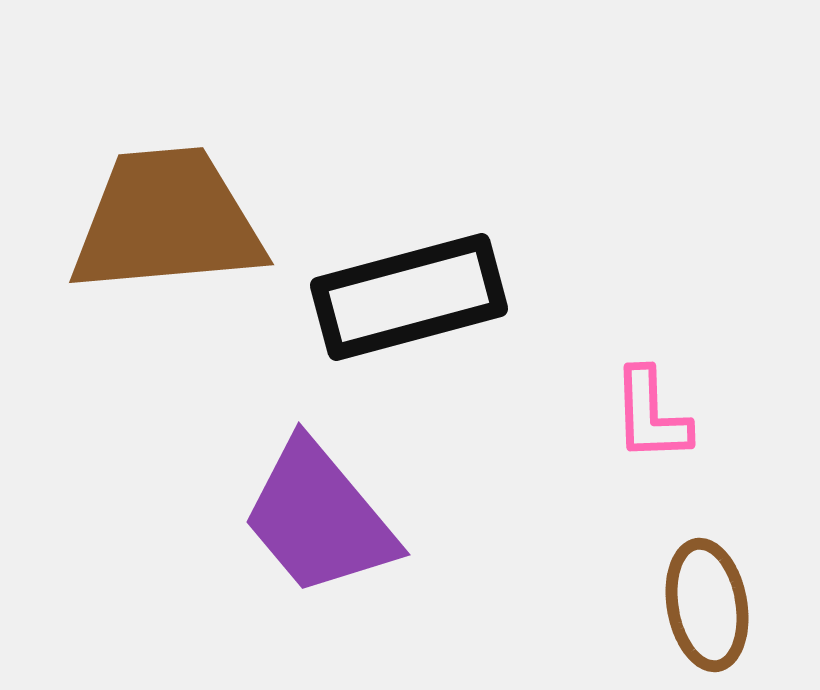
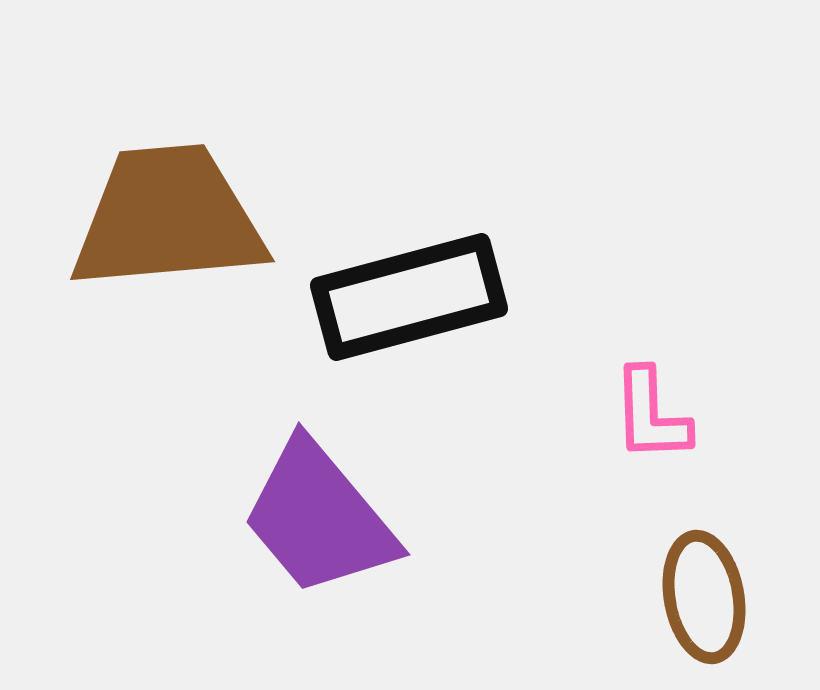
brown trapezoid: moved 1 px right, 3 px up
brown ellipse: moved 3 px left, 8 px up
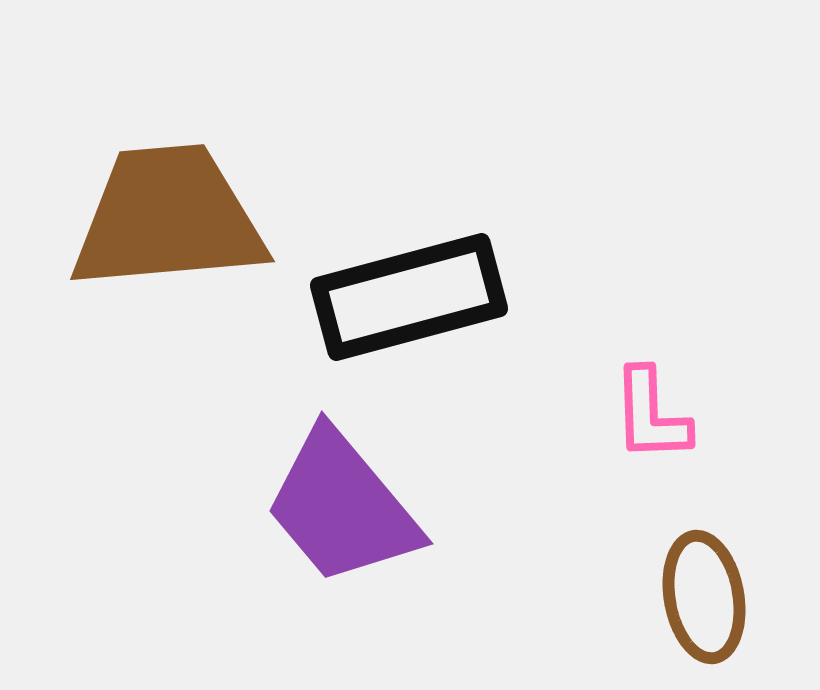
purple trapezoid: moved 23 px right, 11 px up
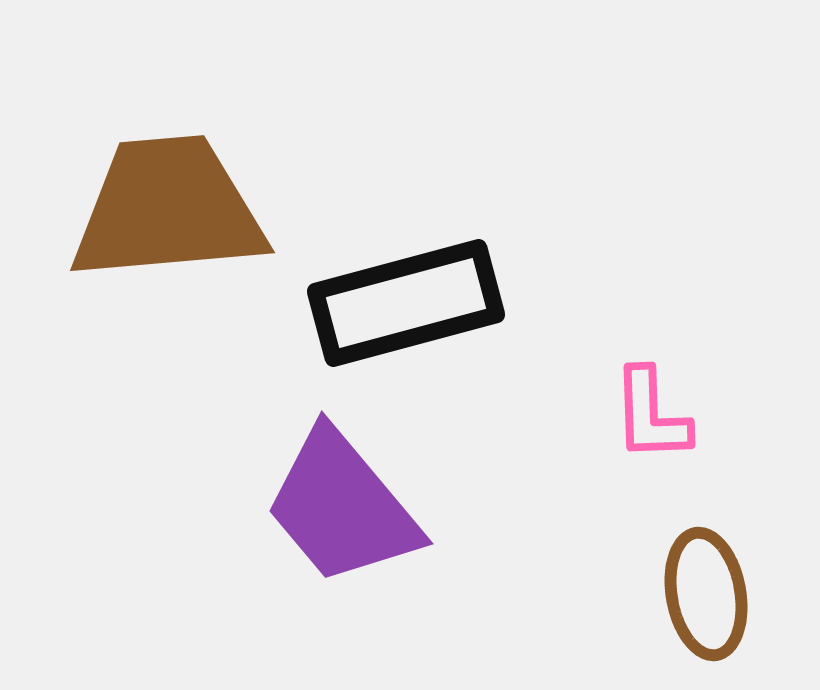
brown trapezoid: moved 9 px up
black rectangle: moved 3 px left, 6 px down
brown ellipse: moved 2 px right, 3 px up
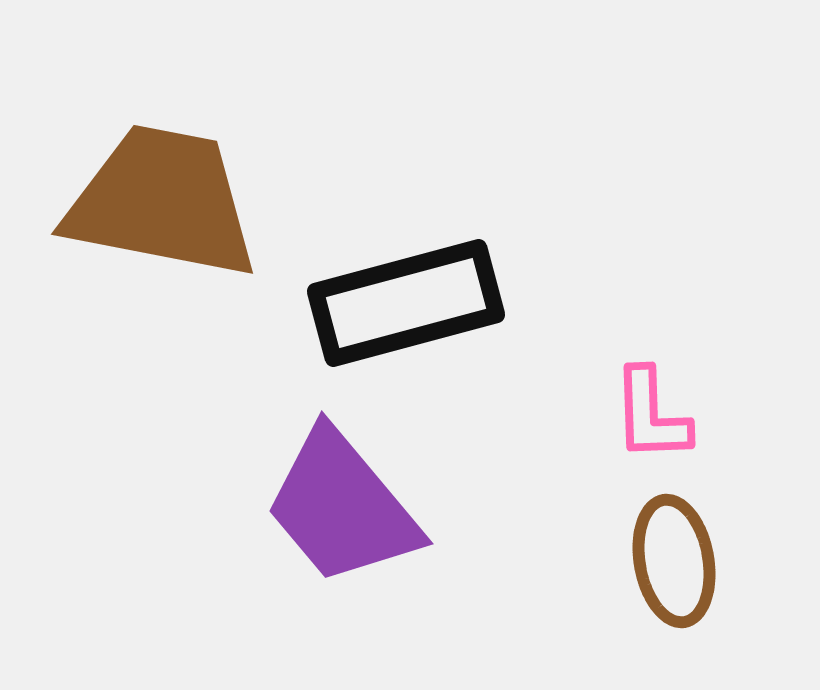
brown trapezoid: moved 6 px left, 7 px up; rotated 16 degrees clockwise
brown ellipse: moved 32 px left, 33 px up
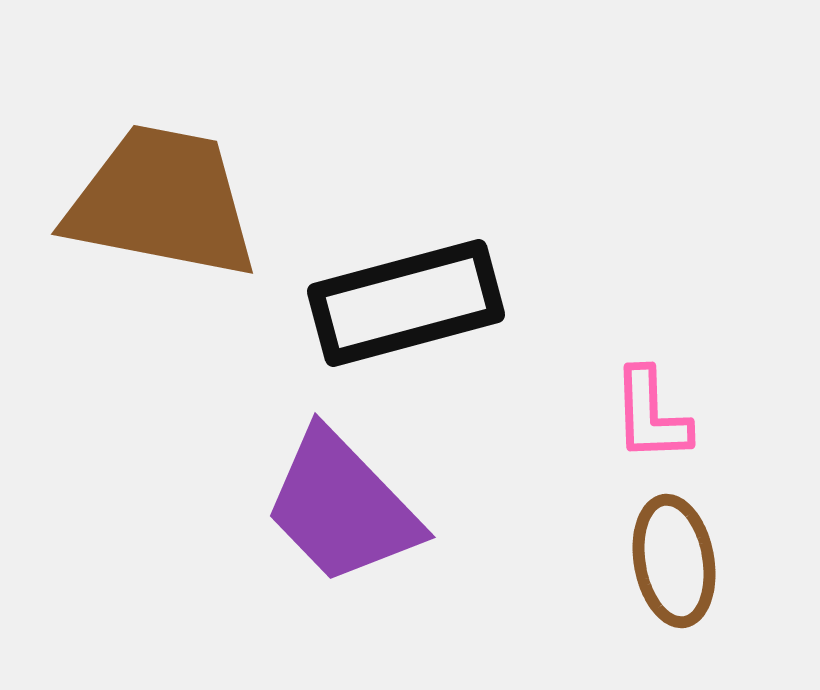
purple trapezoid: rotated 4 degrees counterclockwise
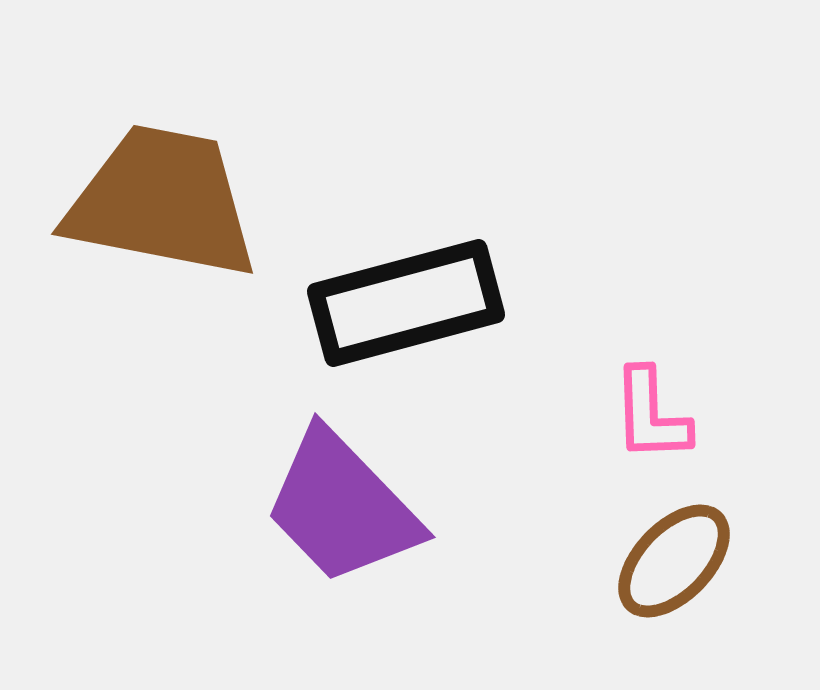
brown ellipse: rotated 54 degrees clockwise
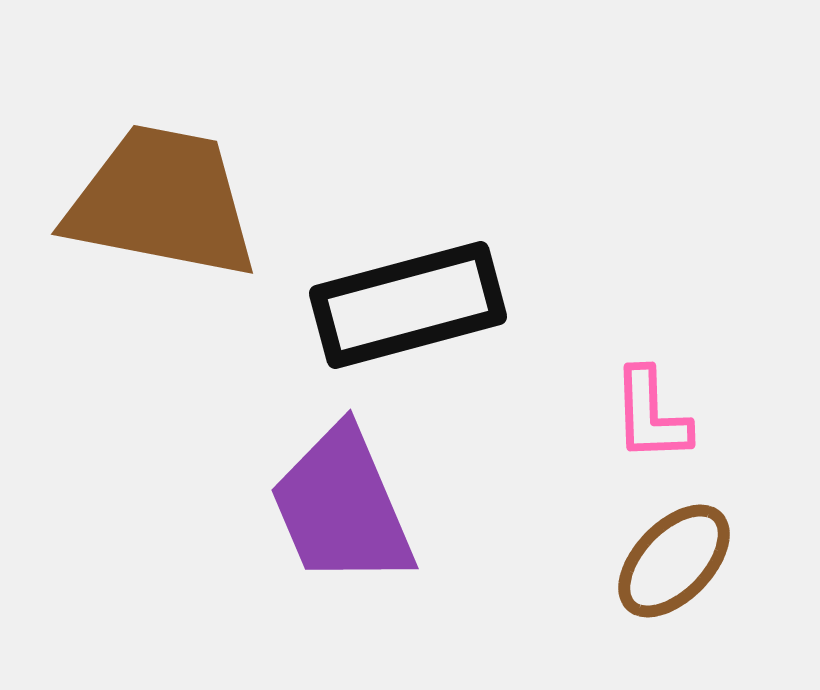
black rectangle: moved 2 px right, 2 px down
purple trapezoid: rotated 21 degrees clockwise
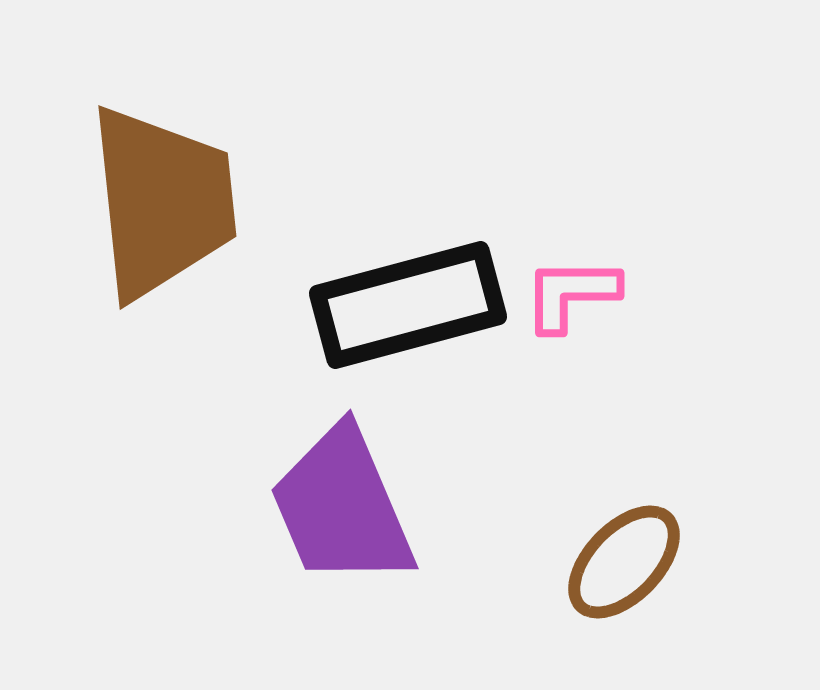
brown trapezoid: rotated 73 degrees clockwise
pink L-shape: moved 80 px left, 121 px up; rotated 92 degrees clockwise
brown ellipse: moved 50 px left, 1 px down
